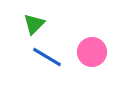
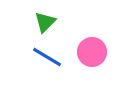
green triangle: moved 11 px right, 2 px up
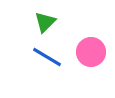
pink circle: moved 1 px left
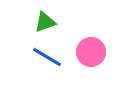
green triangle: rotated 25 degrees clockwise
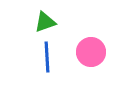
blue line: rotated 56 degrees clockwise
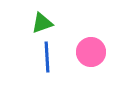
green triangle: moved 3 px left, 1 px down
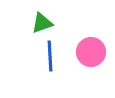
blue line: moved 3 px right, 1 px up
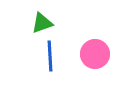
pink circle: moved 4 px right, 2 px down
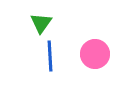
green triangle: moved 1 px left; rotated 35 degrees counterclockwise
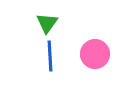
green triangle: moved 6 px right
